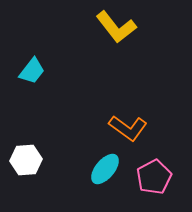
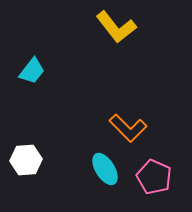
orange L-shape: rotated 9 degrees clockwise
cyan ellipse: rotated 72 degrees counterclockwise
pink pentagon: rotated 20 degrees counterclockwise
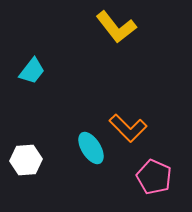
cyan ellipse: moved 14 px left, 21 px up
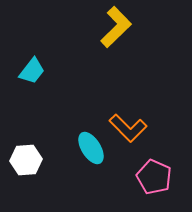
yellow L-shape: rotated 96 degrees counterclockwise
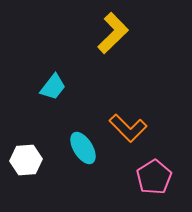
yellow L-shape: moved 3 px left, 6 px down
cyan trapezoid: moved 21 px right, 16 px down
cyan ellipse: moved 8 px left
pink pentagon: rotated 16 degrees clockwise
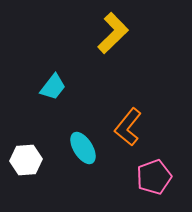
orange L-shape: moved 1 px up; rotated 84 degrees clockwise
pink pentagon: rotated 12 degrees clockwise
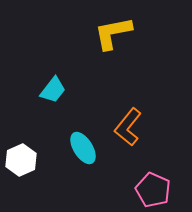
yellow L-shape: rotated 147 degrees counterclockwise
cyan trapezoid: moved 3 px down
white hexagon: moved 5 px left; rotated 20 degrees counterclockwise
pink pentagon: moved 1 px left, 13 px down; rotated 28 degrees counterclockwise
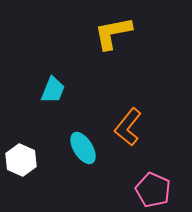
cyan trapezoid: rotated 16 degrees counterclockwise
white hexagon: rotated 12 degrees counterclockwise
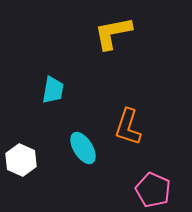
cyan trapezoid: rotated 12 degrees counterclockwise
orange L-shape: rotated 21 degrees counterclockwise
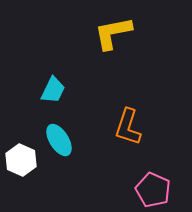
cyan trapezoid: rotated 16 degrees clockwise
cyan ellipse: moved 24 px left, 8 px up
